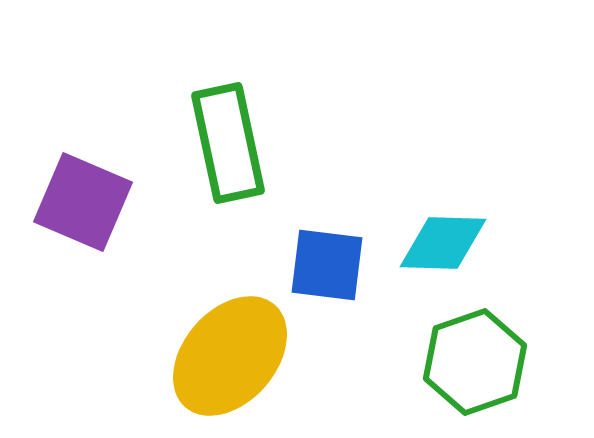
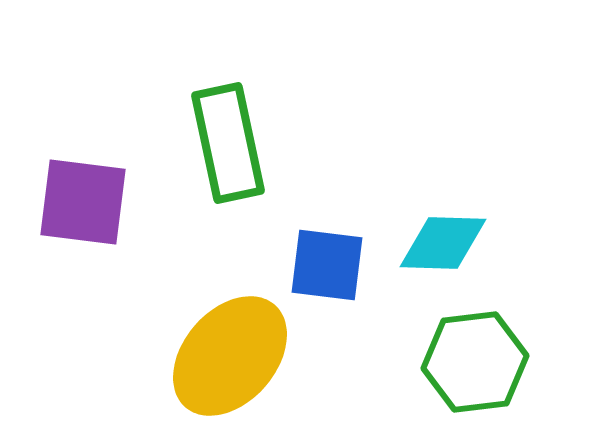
purple square: rotated 16 degrees counterclockwise
green hexagon: rotated 12 degrees clockwise
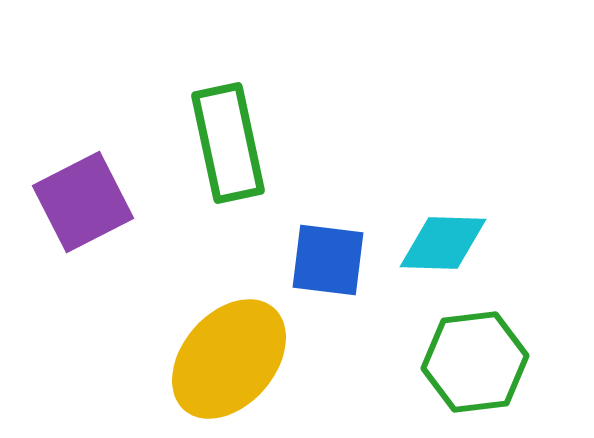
purple square: rotated 34 degrees counterclockwise
blue square: moved 1 px right, 5 px up
yellow ellipse: moved 1 px left, 3 px down
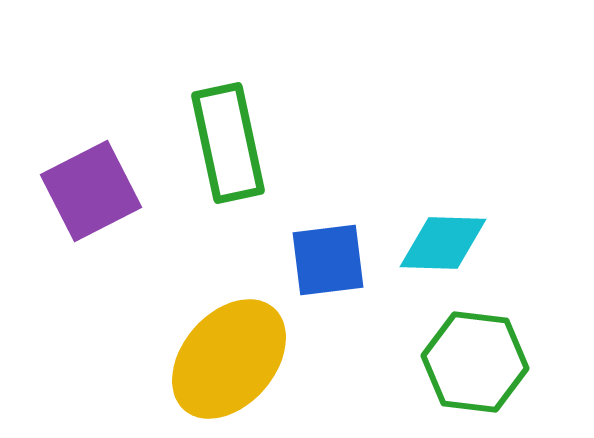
purple square: moved 8 px right, 11 px up
blue square: rotated 14 degrees counterclockwise
green hexagon: rotated 14 degrees clockwise
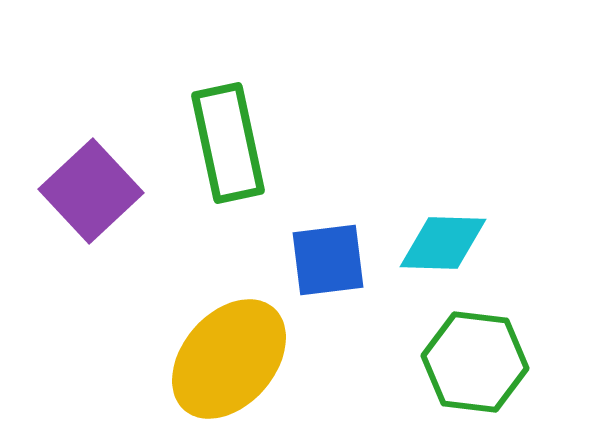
purple square: rotated 16 degrees counterclockwise
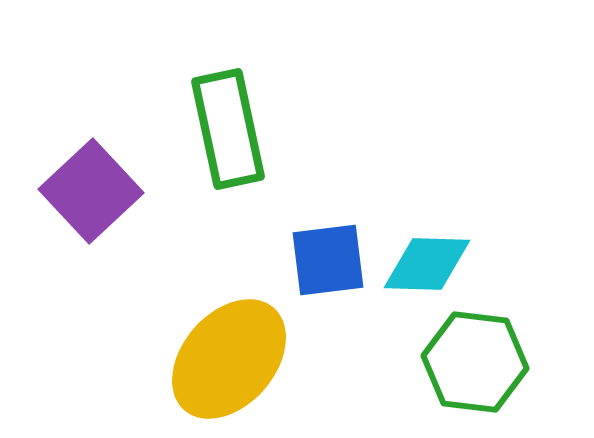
green rectangle: moved 14 px up
cyan diamond: moved 16 px left, 21 px down
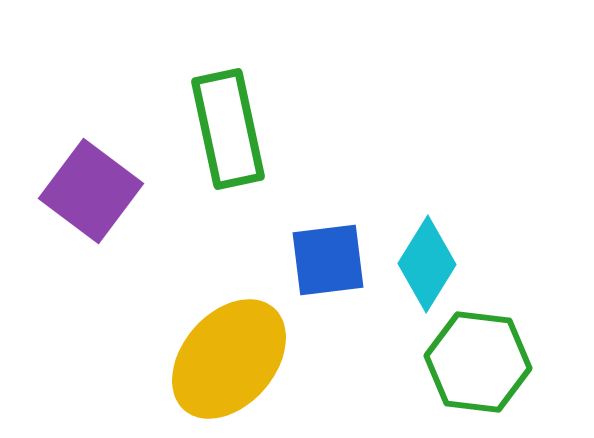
purple square: rotated 10 degrees counterclockwise
cyan diamond: rotated 60 degrees counterclockwise
green hexagon: moved 3 px right
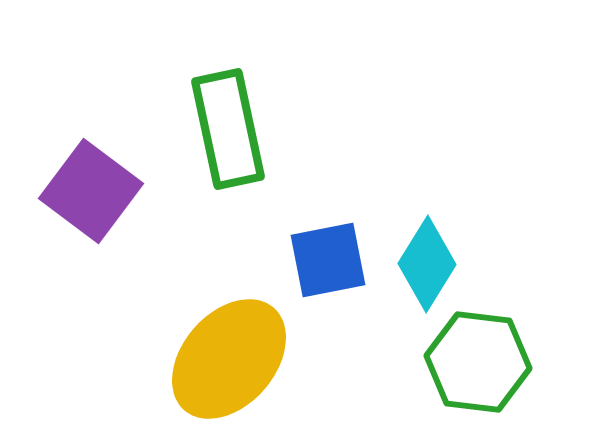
blue square: rotated 4 degrees counterclockwise
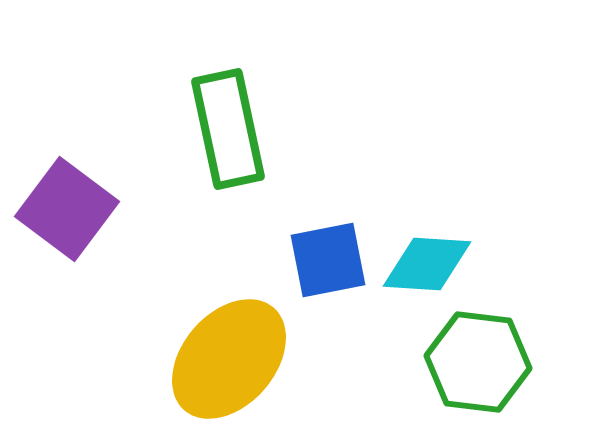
purple square: moved 24 px left, 18 px down
cyan diamond: rotated 62 degrees clockwise
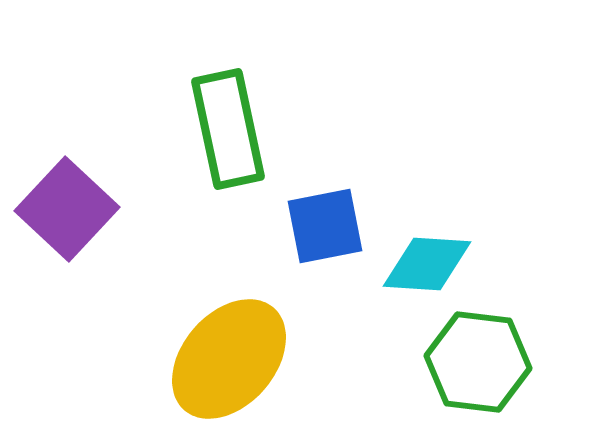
purple square: rotated 6 degrees clockwise
blue square: moved 3 px left, 34 px up
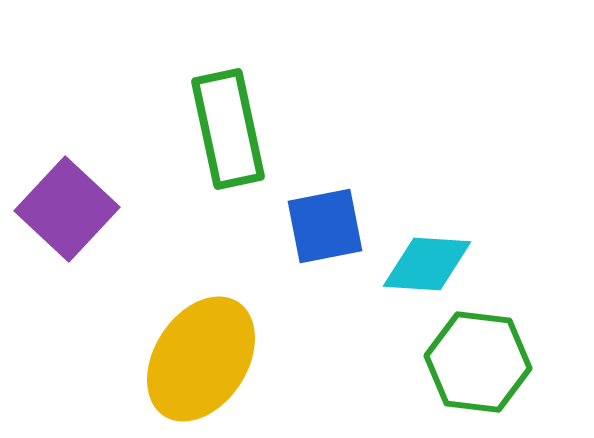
yellow ellipse: moved 28 px left; rotated 8 degrees counterclockwise
